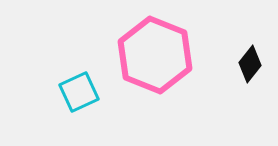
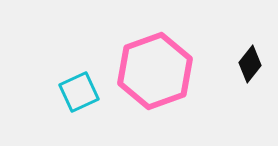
pink hexagon: moved 16 px down; rotated 18 degrees clockwise
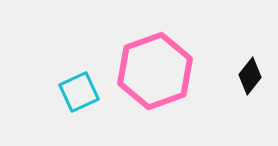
black diamond: moved 12 px down
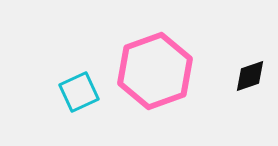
black diamond: rotated 33 degrees clockwise
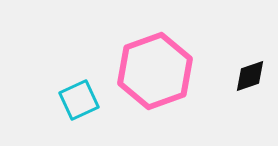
cyan square: moved 8 px down
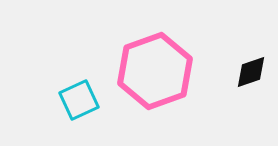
black diamond: moved 1 px right, 4 px up
